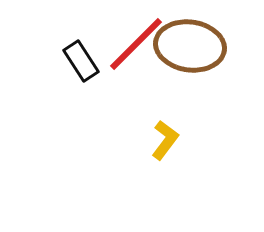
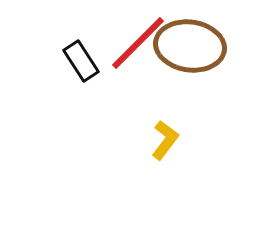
red line: moved 2 px right, 1 px up
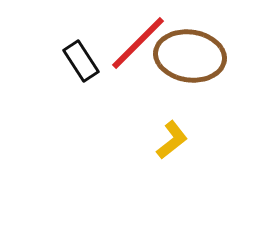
brown ellipse: moved 10 px down
yellow L-shape: moved 7 px right; rotated 15 degrees clockwise
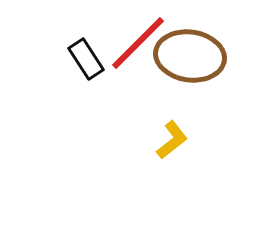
black rectangle: moved 5 px right, 2 px up
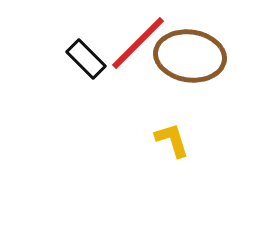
black rectangle: rotated 12 degrees counterclockwise
yellow L-shape: rotated 69 degrees counterclockwise
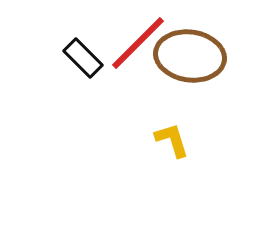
black rectangle: moved 3 px left, 1 px up
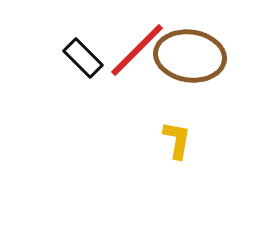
red line: moved 1 px left, 7 px down
yellow L-shape: moved 5 px right; rotated 27 degrees clockwise
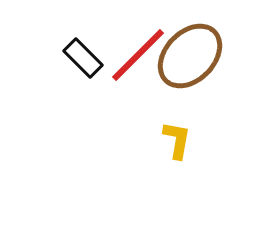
red line: moved 1 px right, 5 px down
brown ellipse: rotated 54 degrees counterclockwise
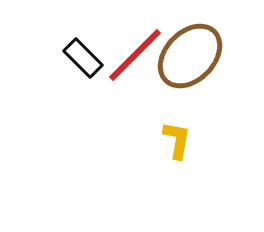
red line: moved 3 px left
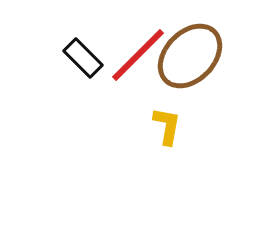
red line: moved 3 px right
yellow L-shape: moved 10 px left, 14 px up
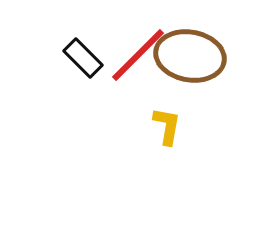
brown ellipse: rotated 56 degrees clockwise
